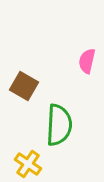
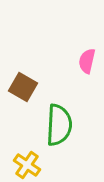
brown square: moved 1 px left, 1 px down
yellow cross: moved 1 px left, 1 px down
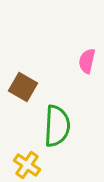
green semicircle: moved 2 px left, 1 px down
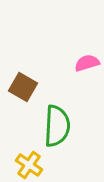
pink semicircle: moved 2 px down; rotated 60 degrees clockwise
yellow cross: moved 2 px right
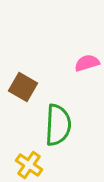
green semicircle: moved 1 px right, 1 px up
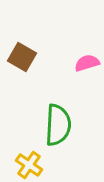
brown square: moved 1 px left, 30 px up
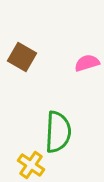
green semicircle: moved 7 px down
yellow cross: moved 2 px right
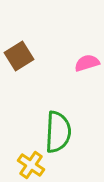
brown square: moved 3 px left, 1 px up; rotated 28 degrees clockwise
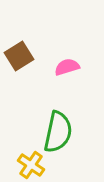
pink semicircle: moved 20 px left, 4 px down
green semicircle: rotated 9 degrees clockwise
